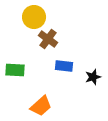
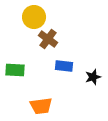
orange trapezoid: rotated 35 degrees clockwise
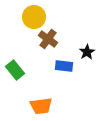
green rectangle: rotated 48 degrees clockwise
black star: moved 6 px left, 25 px up; rotated 14 degrees counterclockwise
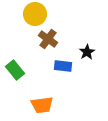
yellow circle: moved 1 px right, 3 px up
blue rectangle: moved 1 px left
orange trapezoid: moved 1 px right, 1 px up
